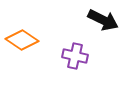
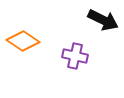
orange diamond: moved 1 px right, 1 px down
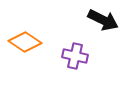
orange diamond: moved 2 px right, 1 px down
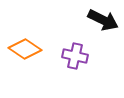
orange diamond: moved 7 px down
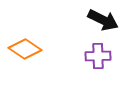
purple cross: moved 23 px right; rotated 15 degrees counterclockwise
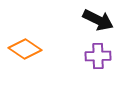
black arrow: moved 5 px left
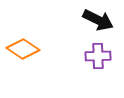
orange diamond: moved 2 px left
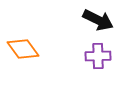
orange diamond: rotated 20 degrees clockwise
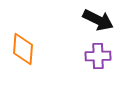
orange diamond: rotated 40 degrees clockwise
